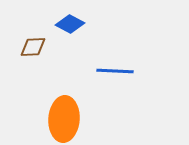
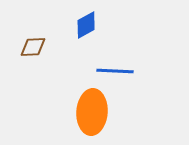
blue diamond: moved 16 px right, 1 px down; rotated 56 degrees counterclockwise
orange ellipse: moved 28 px right, 7 px up
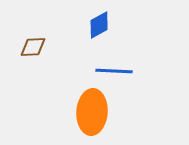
blue diamond: moved 13 px right
blue line: moved 1 px left
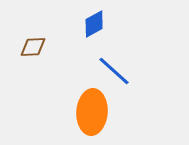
blue diamond: moved 5 px left, 1 px up
blue line: rotated 39 degrees clockwise
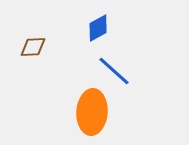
blue diamond: moved 4 px right, 4 px down
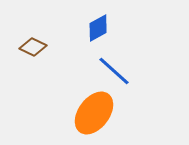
brown diamond: rotated 28 degrees clockwise
orange ellipse: moved 2 px right, 1 px down; rotated 33 degrees clockwise
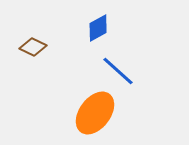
blue line: moved 4 px right
orange ellipse: moved 1 px right
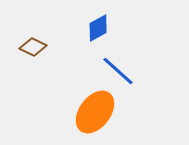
orange ellipse: moved 1 px up
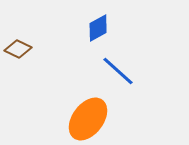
brown diamond: moved 15 px left, 2 px down
orange ellipse: moved 7 px left, 7 px down
